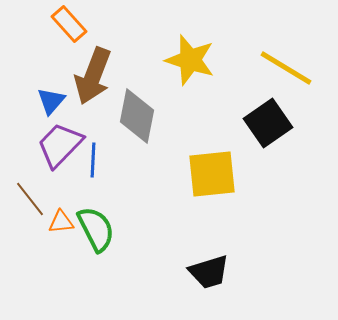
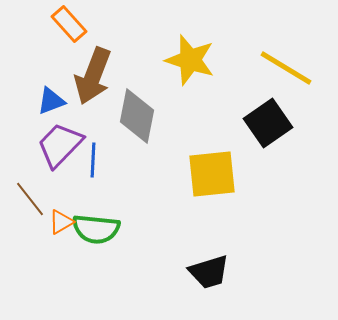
blue triangle: rotated 28 degrees clockwise
orange triangle: rotated 24 degrees counterclockwise
green semicircle: rotated 123 degrees clockwise
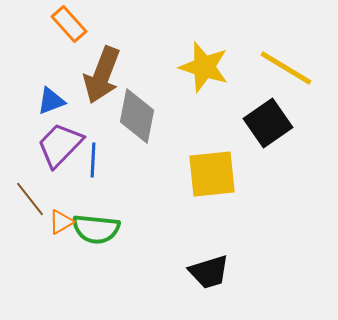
yellow star: moved 14 px right, 7 px down
brown arrow: moved 9 px right, 1 px up
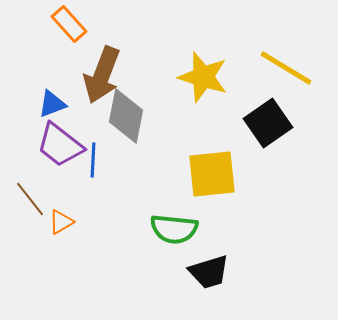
yellow star: moved 1 px left, 10 px down
blue triangle: moved 1 px right, 3 px down
gray diamond: moved 11 px left
purple trapezoid: rotated 96 degrees counterclockwise
green semicircle: moved 78 px right
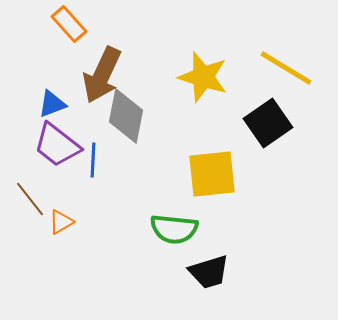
brown arrow: rotated 4 degrees clockwise
purple trapezoid: moved 3 px left
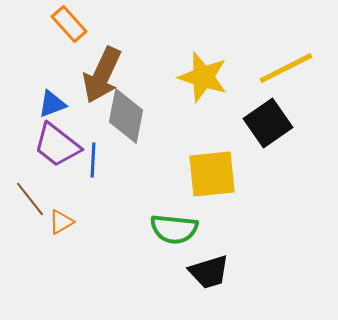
yellow line: rotated 58 degrees counterclockwise
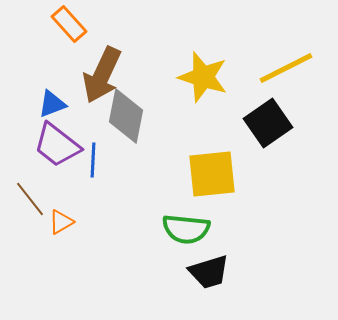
green semicircle: moved 12 px right
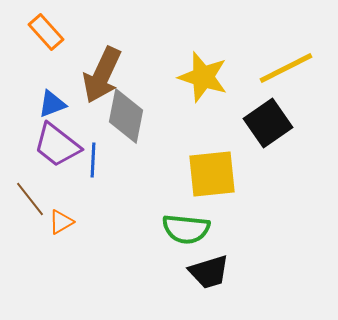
orange rectangle: moved 23 px left, 8 px down
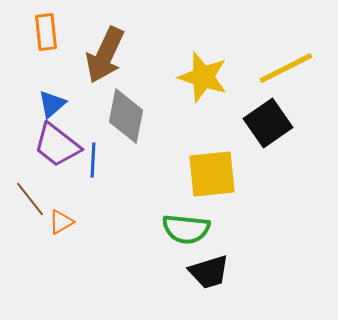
orange rectangle: rotated 36 degrees clockwise
brown arrow: moved 3 px right, 20 px up
blue triangle: rotated 20 degrees counterclockwise
